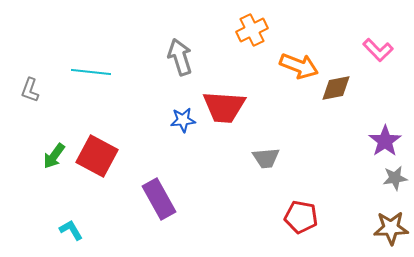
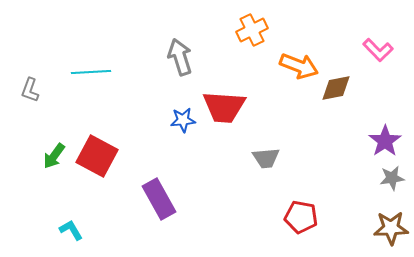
cyan line: rotated 9 degrees counterclockwise
gray star: moved 3 px left
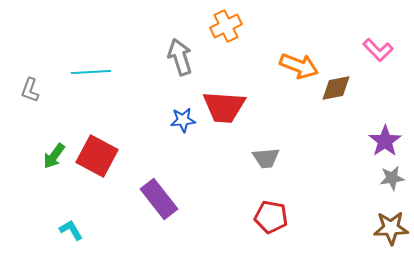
orange cross: moved 26 px left, 4 px up
purple rectangle: rotated 9 degrees counterclockwise
red pentagon: moved 30 px left
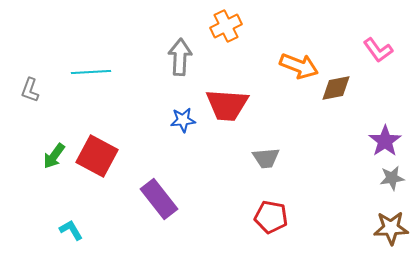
pink L-shape: rotated 8 degrees clockwise
gray arrow: rotated 21 degrees clockwise
red trapezoid: moved 3 px right, 2 px up
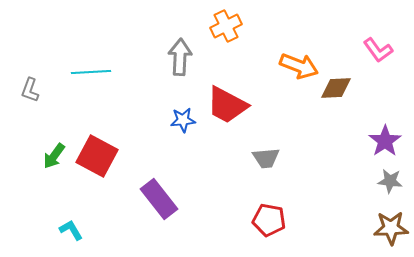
brown diamond: rotated 8 degrees clockwise
red trapezoid: rotated 24 degrees clockwise
gray star: moved 2 px left, 3 px down; rotated 15 degrees clockwise
red pentagon: moved 2 px left, 3 px down
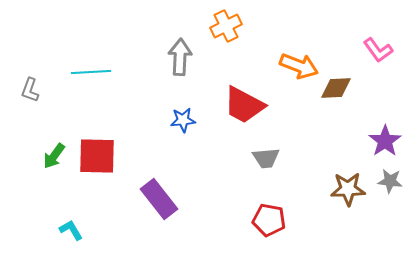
red trapezoid: moved 17 px right
red square: rotated 27 degrees counterclockwise
brown star: moved 43 px left, 39 px up
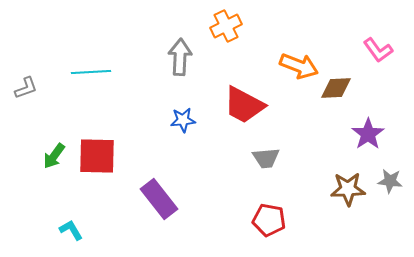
gray L-shape: moved 4 px left, 2 px up; rotated 130 degrees counterclockwise
purple star: moved 17 px left, 7 px up
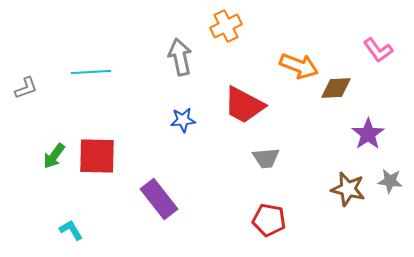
gray arrow: rotated 15 degrees counterclockwise
brown star: rotated 16 degrees clockwise
